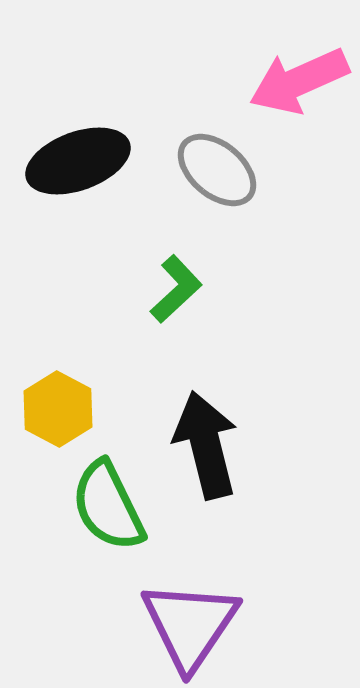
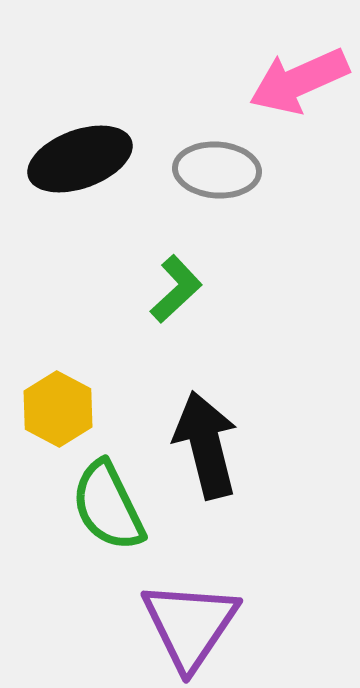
black ellipse: moved 2 px right, 2 px up
gray ellipse: rotated 36 degrees counterclockwise
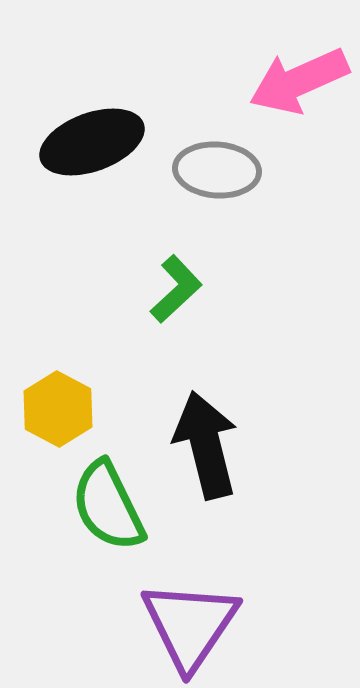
black ellipse: moved 12 px right, 17 px up
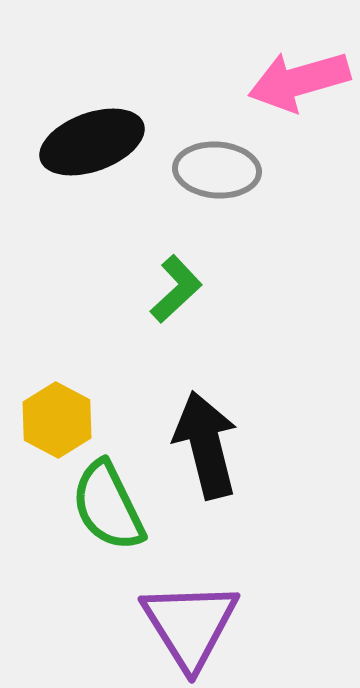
pink arrow: rotated 8 degrees clockwise
yellow hexagon: moved 1 px left, 11 px down
purple triangle: rotated 6 degrees counterclockwise
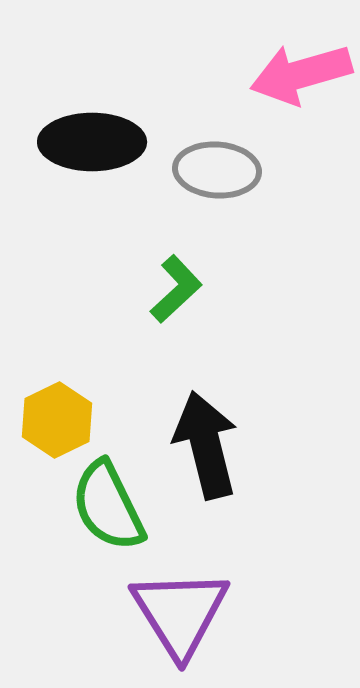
pink arrow: moved 2 px right, 7 px up
black ellipse: rotated 20 degrees clockwise
yellow hexagon: rotated 6 degrees clockwise
purple triangle: moved 10 px left, 12 px up
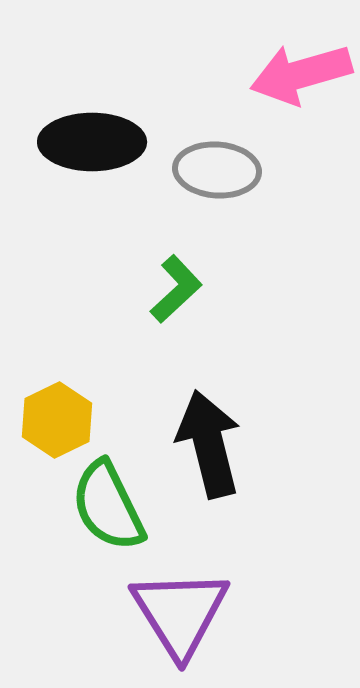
black arrow: moved 3 px right, 1 px up
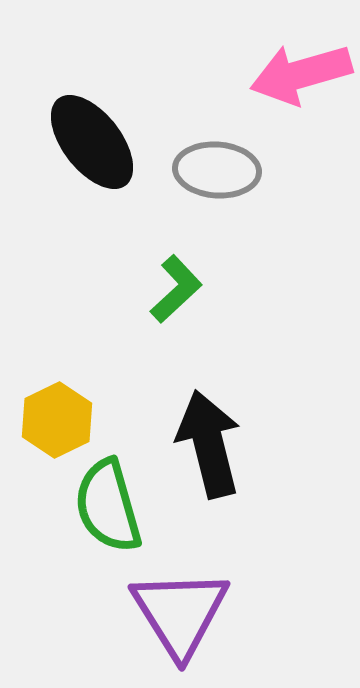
black ellipse: rotated 52 degrees clockwise
green semicircle: rotated 10 degrees clockwise
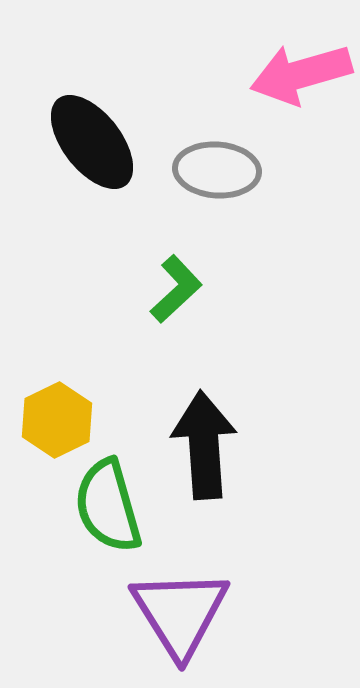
black arrow: moved 5 px left, 1 px down; rotated 10 degrees clockwise
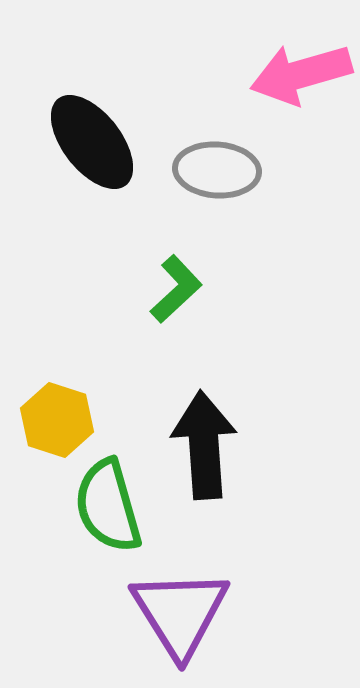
yellow hexagon: rotated 16 degrees counterclockwise
